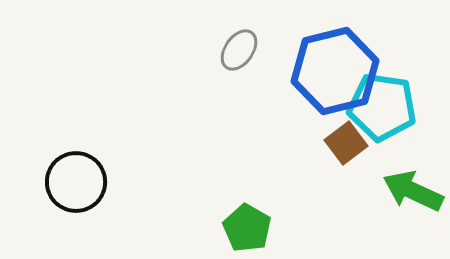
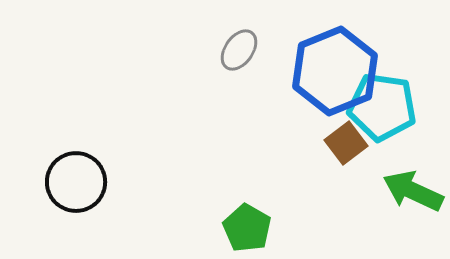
blue hexagon: rotated 8 degrees counterclockwise
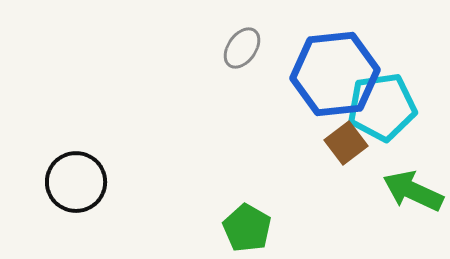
gray ellipse: moved 3 px right, 2 px up
blue hexagon: moved 3 px down; rotated 16 degrees clockwise
cyan pentagon: rotated 16 degrees counterclockwise
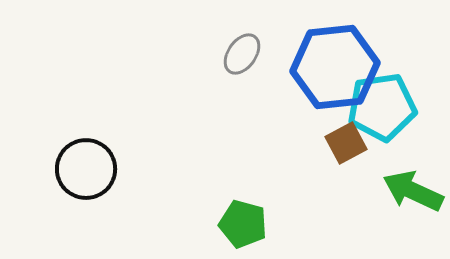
gray ellipse: moved 6 px down
blue hexagon: moved 7 px up
brown square: rotated 9 degrees clockwise
black circle: moved 10 px right, 13 px up
green pentagon: moved 4 px left, 4 px up; rotated 15 degrees counterclockwise
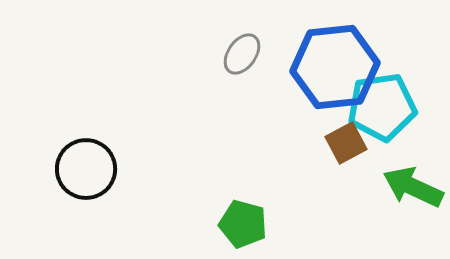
green arrow: moved 4 px up
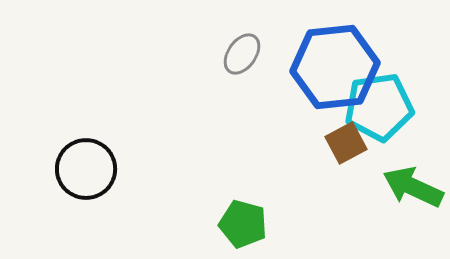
cyan pentagon: moved 3 px left
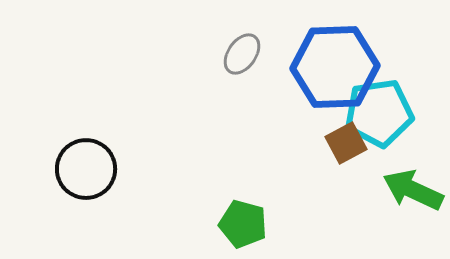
blue hexagon: rotated 4 degrees clockwise
cyan pentagon: moved 6 px down
green arrow: moved 3 px down
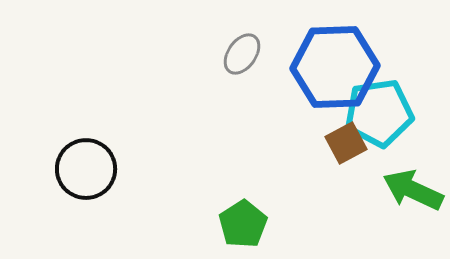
green pentagon: rotated 24 degrees clockwise
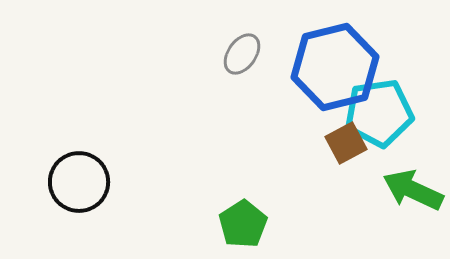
blue hexagon: rotated 12 degrees counterclockwise
black circle: moved 7 px left, 13 px down
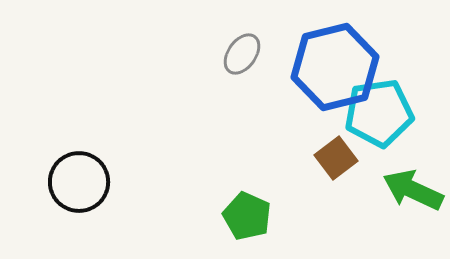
brown square: moved 10 px left, 15 px down; rotated 9 degrees counterclockwise
green pentagon: moved 4 px right, 8 px up; rotated 15 degrees counterclockwise
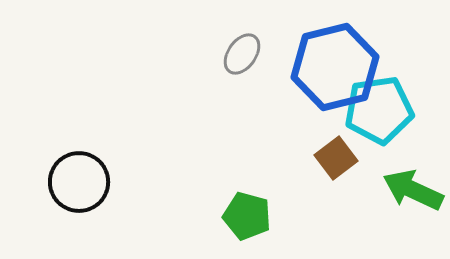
cyan pentagon: moved 3 px up
green pentagon: rotated 9 degrees counterclockwise
